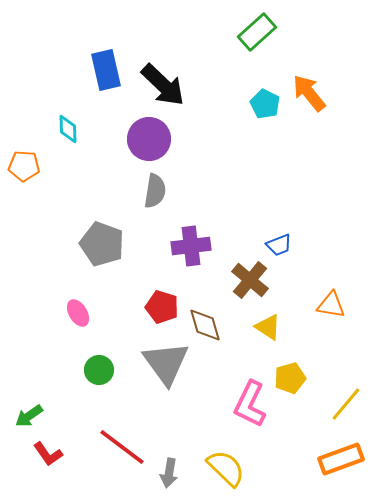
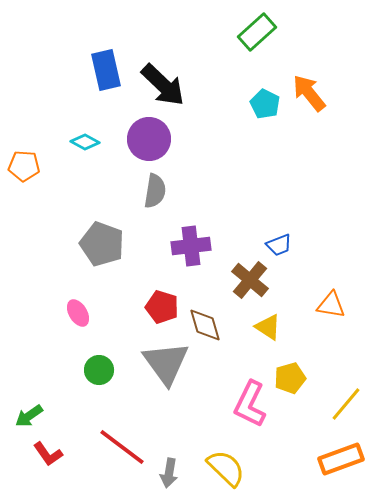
cyan diamond: moved 17 px right, 13 px down; rotated 60 degrees counterclockwise
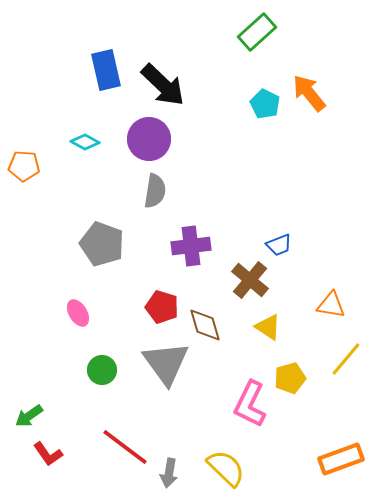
green circle: moved 3 px right
yellow line: moved 45 px up
red line: moved 3 px right
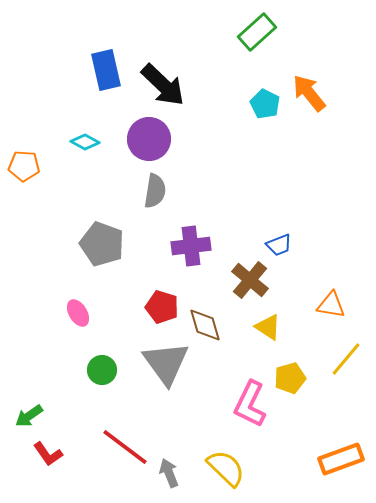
gray arrow: rotated 148 degrees clockwise
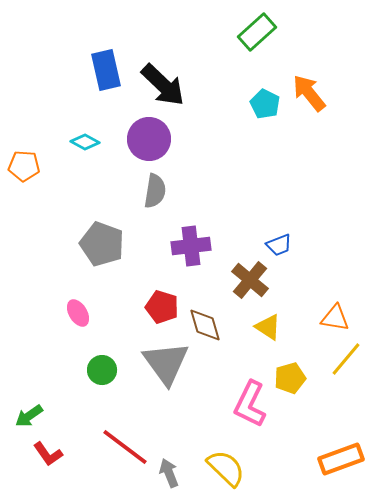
orange triangle: moved 4 px right, 13 px down
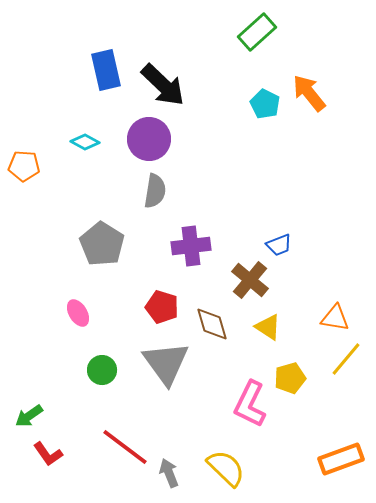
gray pentagon: rotated 12 degrees clockwise
brown diamond: moved 7 px right, 1 px up
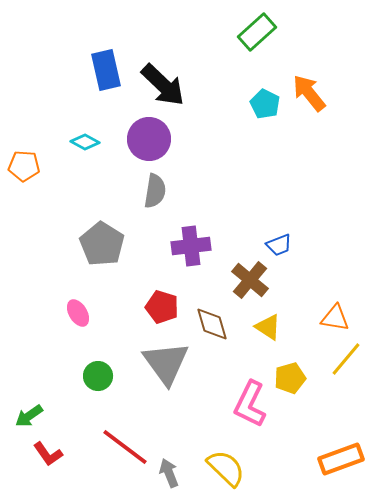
green circle: moved 4 px left, 6 px down
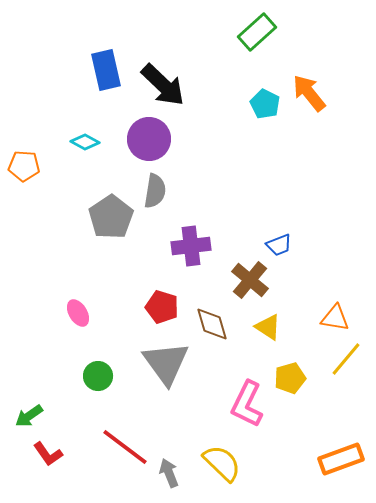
gray pentagon: moved 9 px right, 27 px up; rotated 6 degrees clockwise
pink L-shape: moved 3 px left
yellow semicircle: moved 4 px left, 5 px up
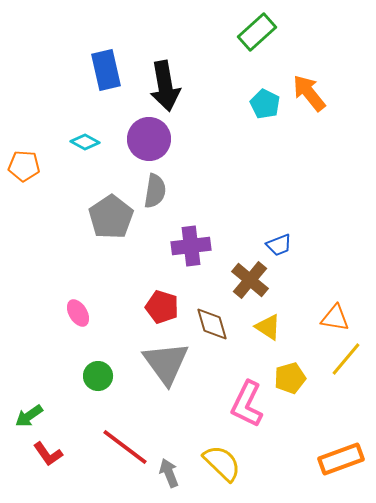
black arrow: moved 2 px right, 1 px down; rotated 36 degrees clockwise
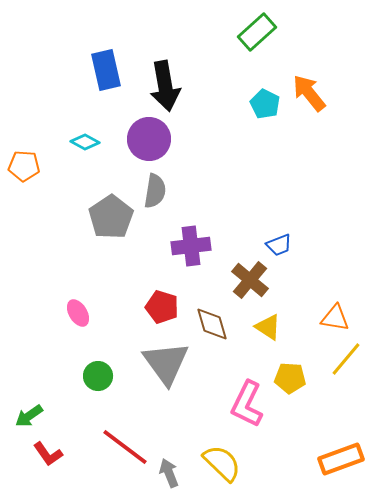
yellow pentagon: rotated 20 degrees clockwise
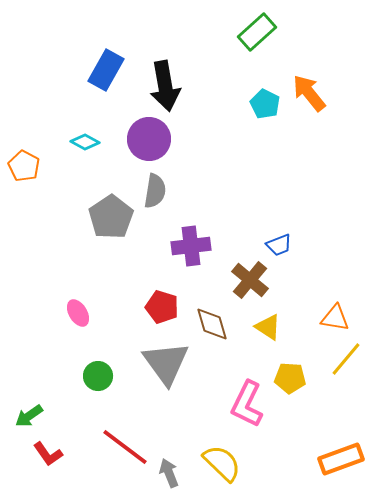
blue rectangle: rotated 42 degrees clockwise
orange pentagon: rotated 24 degrees clockwise
